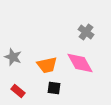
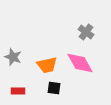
red rectangle: rotated 40 degrees counterclockwise
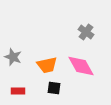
pink diamond: moved 1 px right, 3 px down
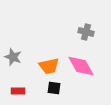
gray cross: rotated 21 degrees counterclockwise
orange trapezoid: moved 2 px right, 1 px down
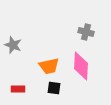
gray star: moved 12 px up
pink diamond: rotated 32 degrees clockwise
red rectangle: moved 2 px up
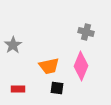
gray star: rotated 18 degrees clockwise
pink diamond: rotated 20 degrees clockwise
black square: moved 3 px right
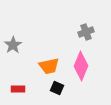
gray cross: rotated 35 degrees counterclockwise
black square: rotated 16 degrees clockwise
